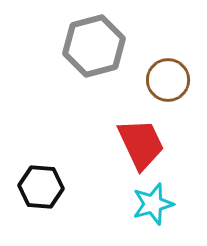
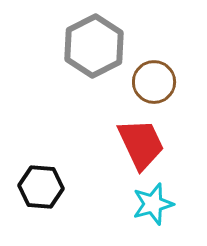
gray hexagon: rotated 12 degrees counterclockwise
brown circle: moved 14 px left, 2 px down
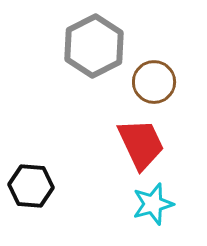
black hexagon: moved 10 px left, 1 px up
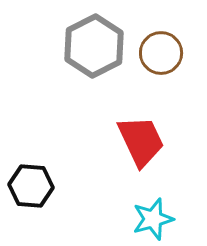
brown circle: moved 7 px right, 29 px up
red trapezoid: moved 3 px up
cyan star: moved 15 px down
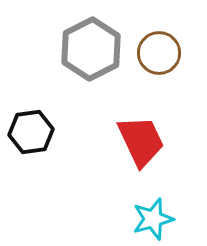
gray hexagon: moved 3 px left, 3 px down
brown circle: moved 2 px left
black hexagon: moved 54 px up; rotated 12 degrees counterclockwise
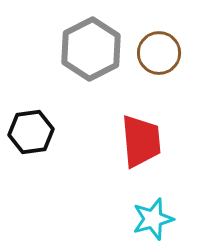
red trapezoid: rotated 20 degrees clockwise
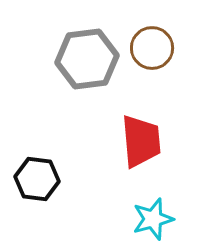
gray hexagon: moved 4 px left, 10 px down; rotated 20 degrees clockwise
brown circle: moved 7 px left, 5 px up
black hexagon: moved 6 px right, 47 px down; rotated 15 degrees clockwise
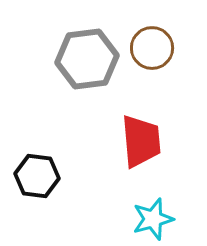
black hexagon: moved 3 px up
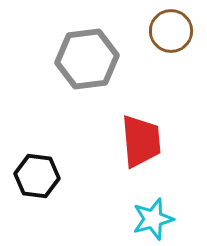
brown circle: moved 19 px right, 17 px up
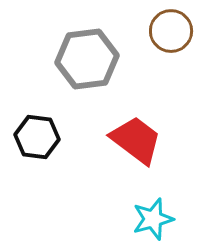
red trapezoid: moved 5 px left, 1 px up; rotated 48 degrees counterclockwise
black hexagon: moved 39 px up
